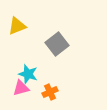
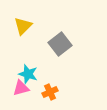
yellow triangle: moved 6 px right; rotated 24 degrees counterclockwise
gray square: moved 3 px right
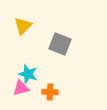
gray square: rotated 30 degrees counterclockwise
orange cross: rotated 28 degrees clockwise
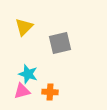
yellow triangle: moved 1 px right, 1 px down
gray square: moved 1 px up; rotated 35 degrees counterclockwise
pink triangle: moved 1 px right, 3 px down
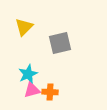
cyan star: rotated 30 degrees clockwise
pink triangle: moved 10 px right, 1 px up
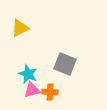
yellow triangle: moved 4 px left, 1 px down; rotated 18 degrees clockwise
gray square: moved 5 px right, 21 px down; rotated 35 degrees clockwise
cyan star: rotated 24 degrees counterclockwise
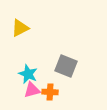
gray square: moved 1 px right, 2 px down
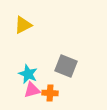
yellow triangle: moved 3 px right, 3 px up
orange cross: moved 1 px down
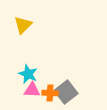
yellow triangle: rotated 18 degrees counterclockwise
gray square: moved 26 px down; rotated 30 degrees clockwise
pink triangle: rotated 18 degrees clockwise
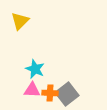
yellow triangle: moved 3 px left, 4 px up
cyan star: moved 7 px right, 5 px up
gray square: moved 1 px right, 2 px down
